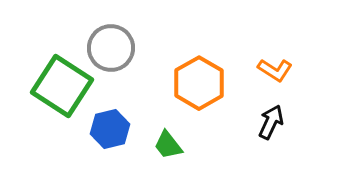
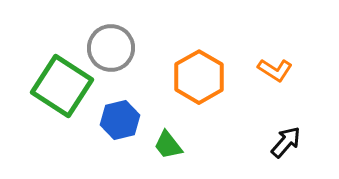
orange hexagon: moved 6 px up
black arrow: moved 15 px right, 20 px down; rotated 16 degrees clockwise
blue hexagon: moved 10 px right, 9 px up
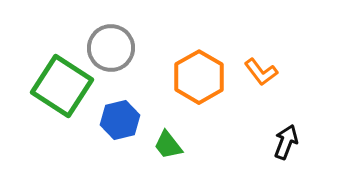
orange L-shape: moved 14 px left, 2 px down; rotated 20 degrees clockwise
black arrow: rotated 20 degrees counterclockwise
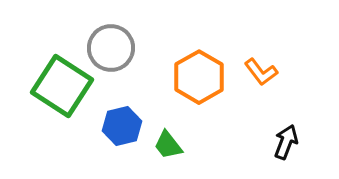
blue hexagon: moved 2 px right, 6 px down
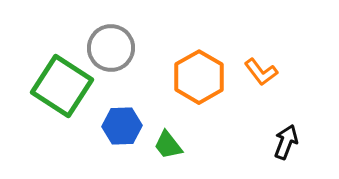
blue hexagon: rotated 12 degrees clockwise
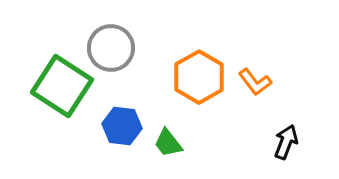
orange L-shape: moved 6 px left, 10 px down
blue hexagon: rotated 9 degrees clockwise
green trapezoid: moved 2 px up
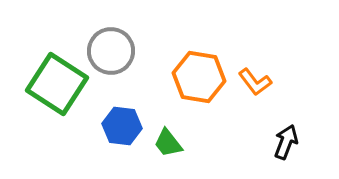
gray circle: moved 3 px down
orange hexagon: rotated 21 degrees counterclockwise
green square: moved 5 px left, 2 px up
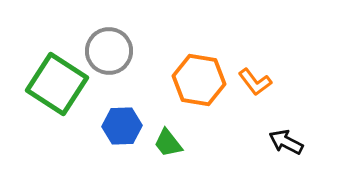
gray circle: moved 2 px left
orange hexagon: moved 3 px down
blue hexagon: rotated 9 degrees counterclockwise
black arrow: rotated 84 degrees counterclockwise
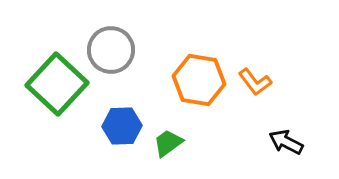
gray circle: moved 2 px right, 1 px up
green square: rotated 10 degrees clockwise
green trapezoid: rotated 92 degrees clockwise
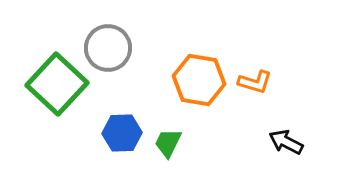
gray circle: moved 3 px left, 2 px up
orange L-shape: rotated 36 degrees counterclockwise
blue hexagon: moved 7 px down
green trapezoid: rotated 28 degrees counterclockwise
